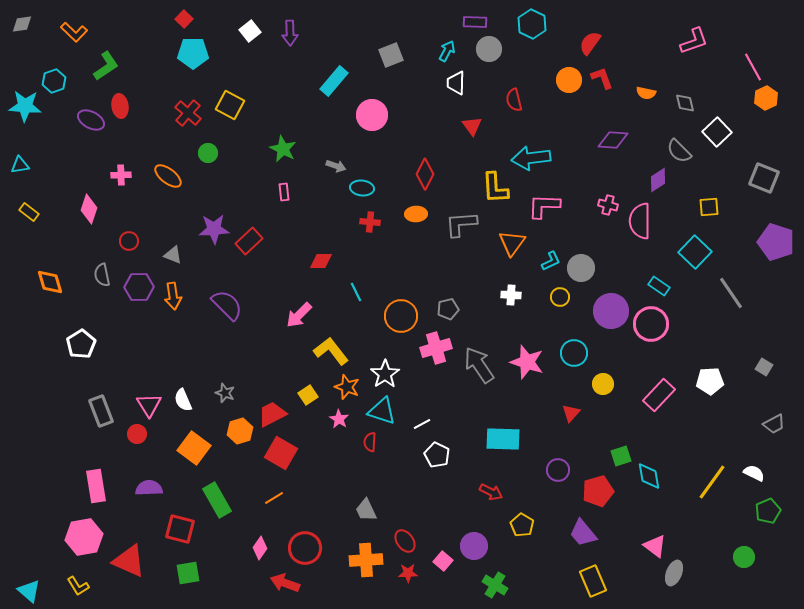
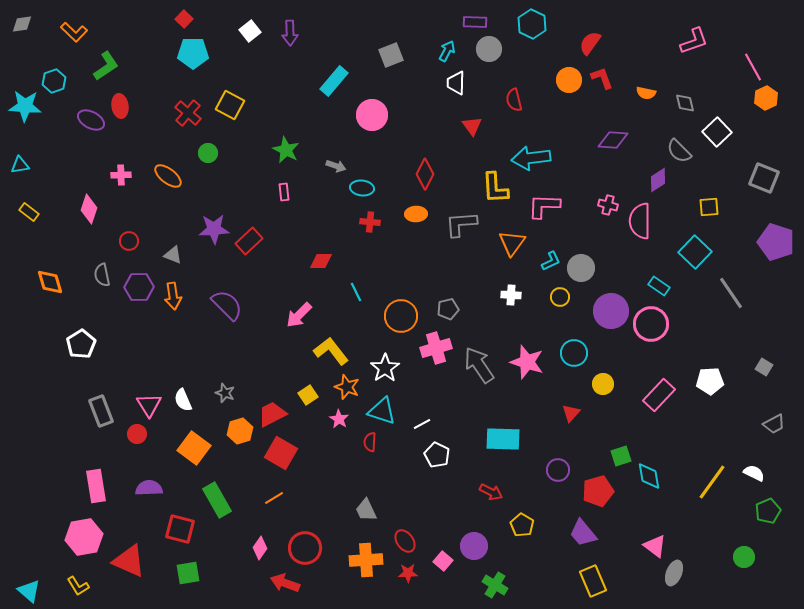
green star at (283, 149): moved 3 px right, 1 px down
white star at (385, 374): moved 6 px up
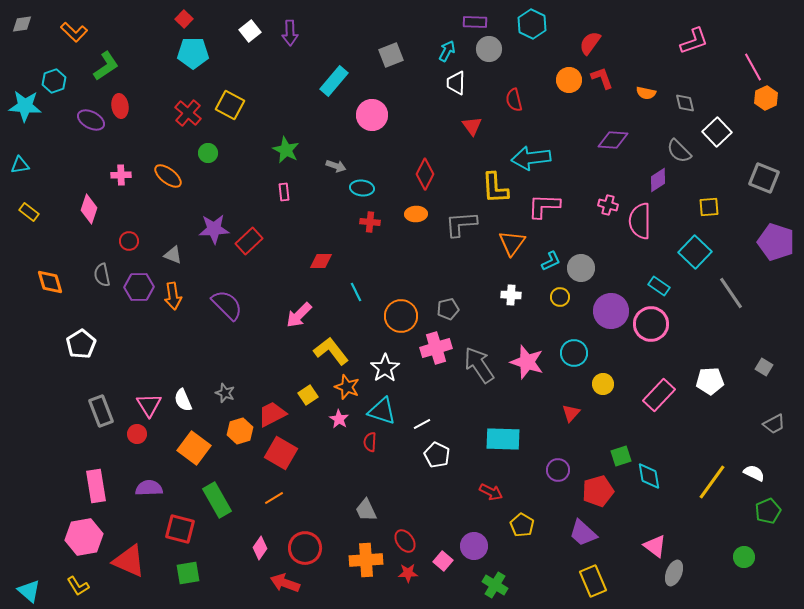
purple trapezoid at (583, 533): rotated 8 degrees counterclockwise
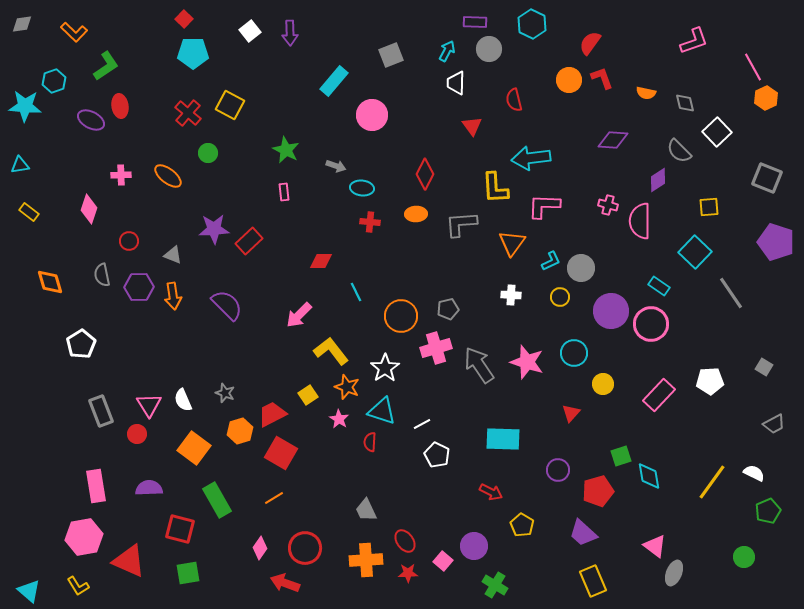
gray square at (764, 178): moved 3 px right
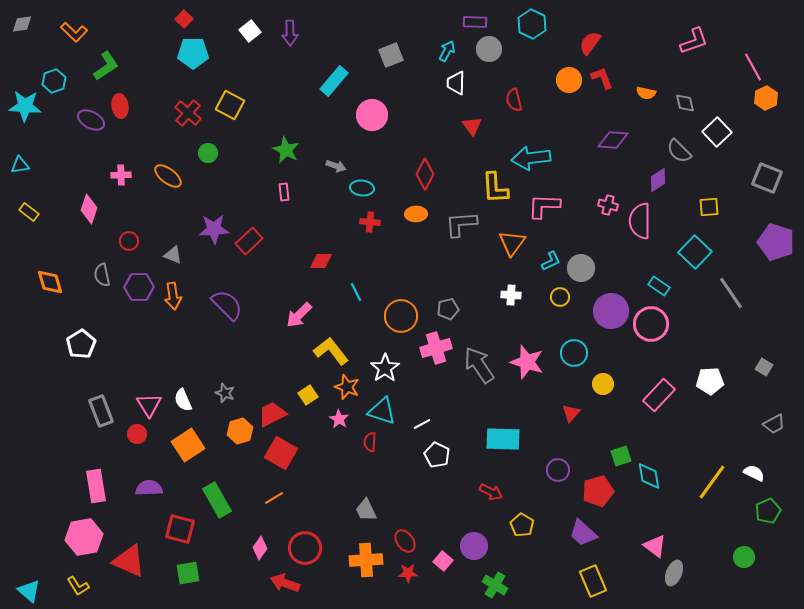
orange square at (194, 448): moved 6 px left, 3 px up; rotated 20 degrees clockwise
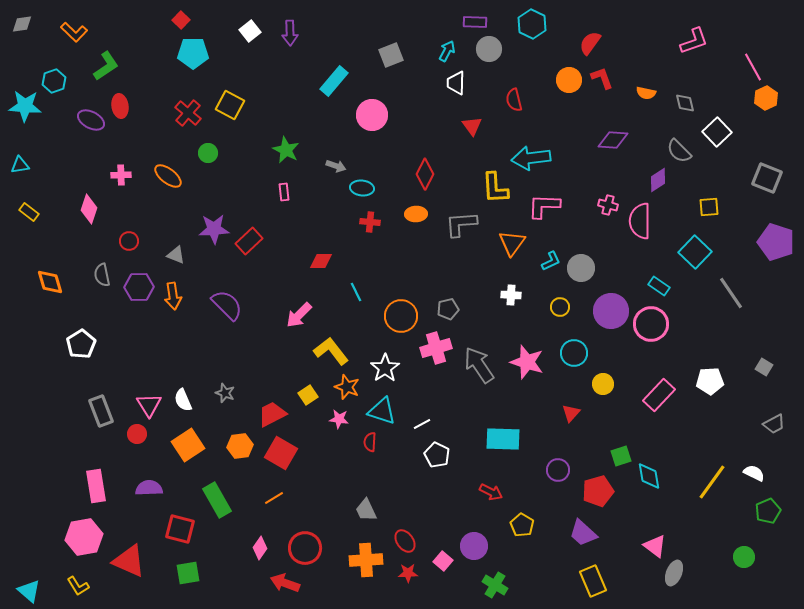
red square at (184, 19): moved 3 px left, 1 px down
gray triangle at (173, 255): moved 3 px right
yellow circle at (560, 297): moved 10 px down
pink star at (339, 419): rotated 24 degrees counterclockwise
orange hexagon at (240, 431): moved 15 px down; rotated 10 degrees clockwise
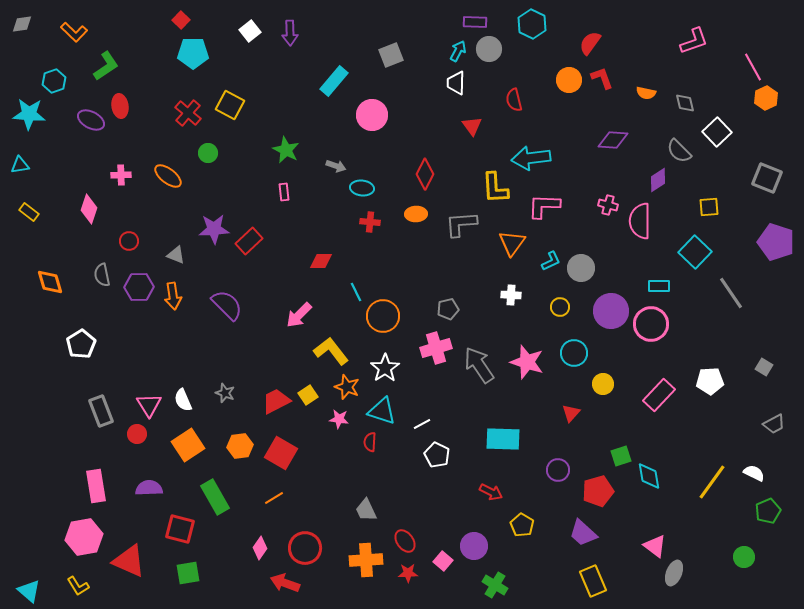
cyan arrow at (447, 51): moved 11 px right
cyan star at (25, 106): moved 4 px right, 8 px down
cyan rectangle at (659, 286): rotated 35 degrees counterclockwise
orange circle at (401, 316): moved 18 px left
red trapezoid at (272, 414): moved 4 px right, 13 px up
green rectangle at (217, 500): moved 2 px left, 3 px up
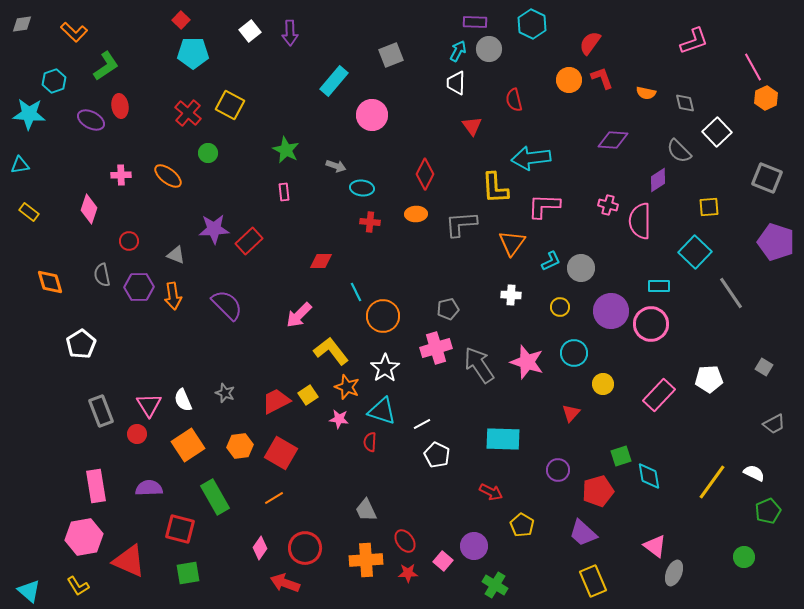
white pentagon at (710, 381): moved 1 px left, 2 px up
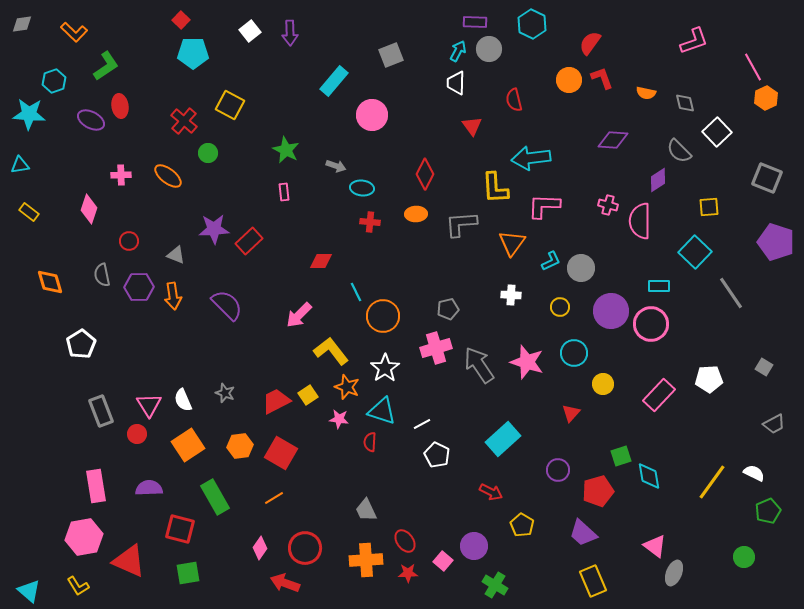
red cross at (188, 113): moved 4 px left, 8 px down
cyan rectangle at (503, 439): rotated 44 degrees counterclockwise
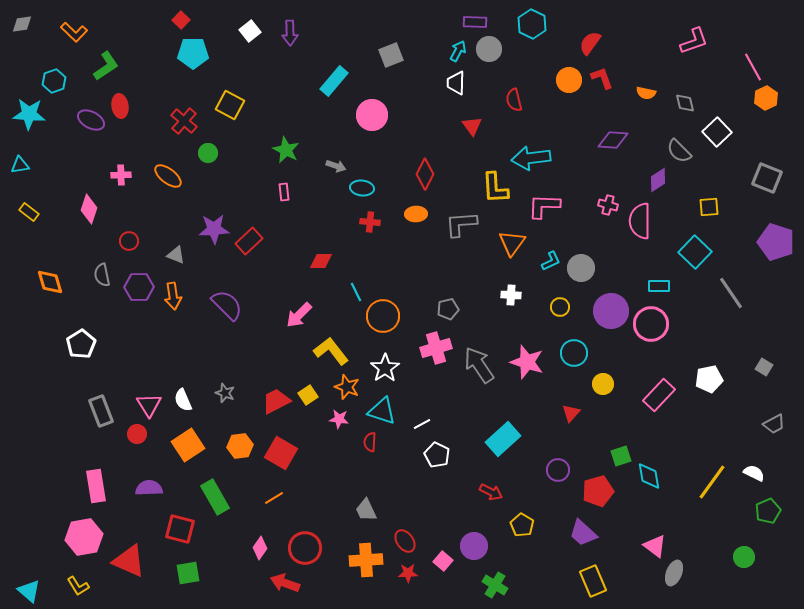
white pentagon at (709, 379): rotated 8 degrees counterclockwise
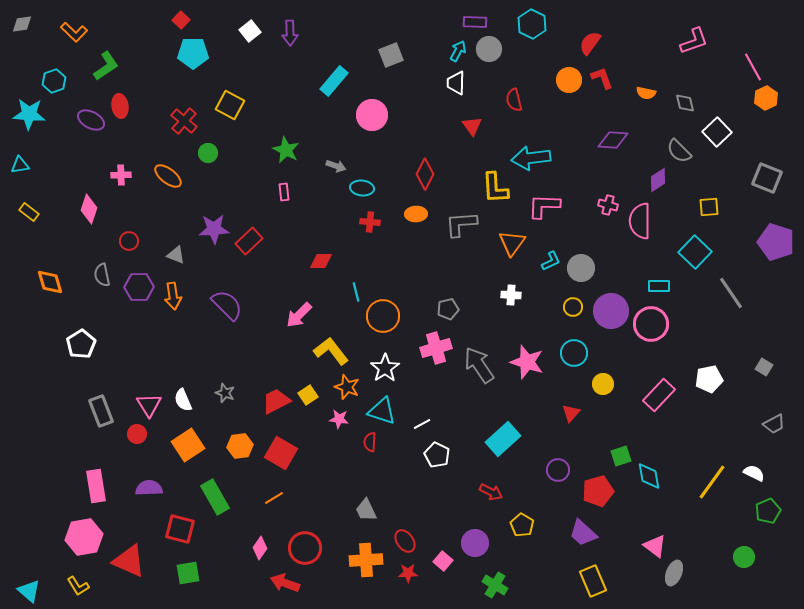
cyan line at (356, 292): rotated 12 degrees clockwise
yellow circle at (560, 307): moved 13 px right
purple circle at (474, 546): moved 1 px right, 3 px up
